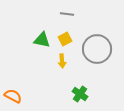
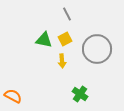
gray line: rotated 56 degrees clockwise
green triangle: moved 2 px right
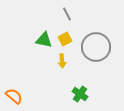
gray circle: moved 1 px left, 2 px up
orange semicircle: moved 1 px right; rotated 12 degrees clockwise
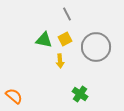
yellow arrow: moved 2 px left
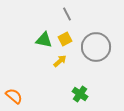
yellow arrow: rotated 128 degrees counterclockwise
